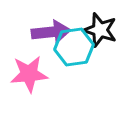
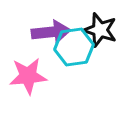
pink star: moved 1 px left, 2 px down
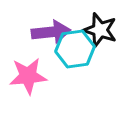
cyan hexagon: moved 1 px right, 2 px down
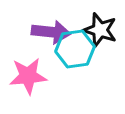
purple arrow: rotated 12 degrees clockwise
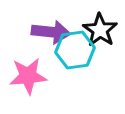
black star: rotated 16 degrees clockwise
cyan hexagon: moved 1 px down
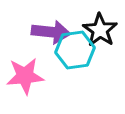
pink star: moved 3 px left
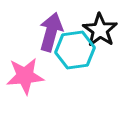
purple arrow: rotated 81 degrees counterclockwise
